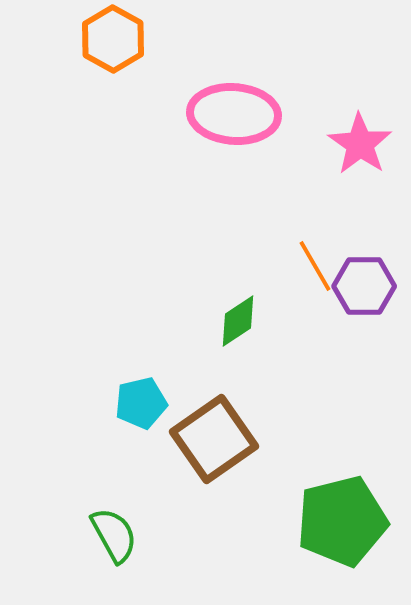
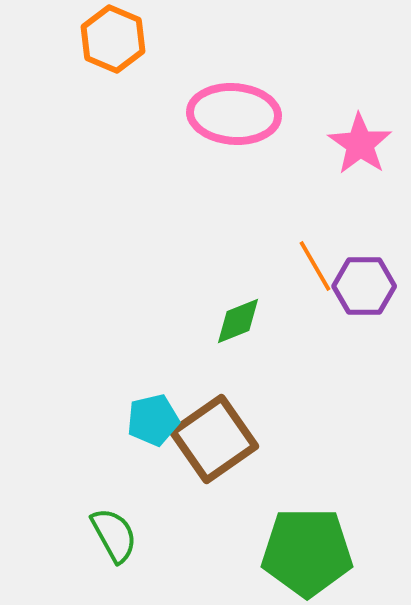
orange hexagon: rotated 6 degrees counterclockwise
green diamond: rotated 12 degrees clockwise
cyan pentagon: moved 12 px right, 17 px down
green pentagon: moved 35 px left, 31 px down; rotated 14 degrees clockwise
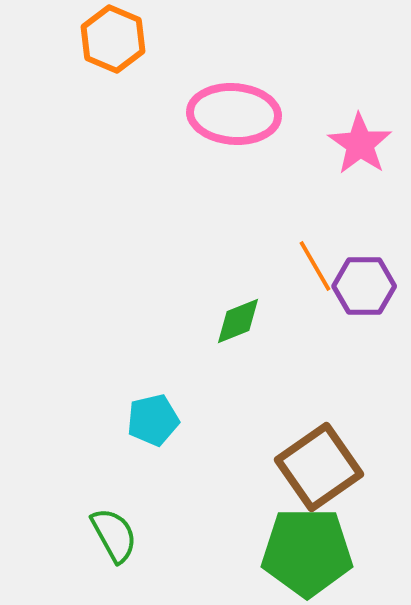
brown square: moved 105 px right, 28 px down
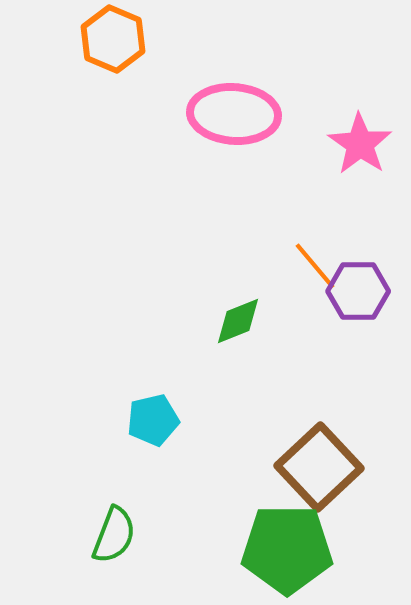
orange line: rotated 10 degrees counterclockwise
purple hexagon: moved 6 px left, 5 px down
brown square: rotated 8 degrees counterclockwise
green semicircle: rotated 50 degrees clockwise
green pentagon: moved 20 px left, 3 px up
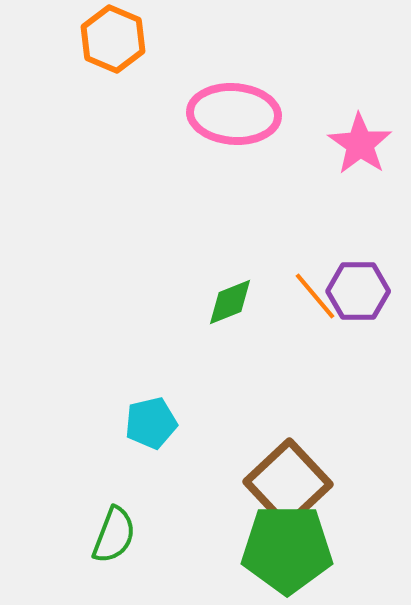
orange line: moved 30 px down
green diamond: moved 8 px left, 19 px up
cyan pentagon: moved 2 px left, 3 px down
brown square: moved 31 px left, 16 px down
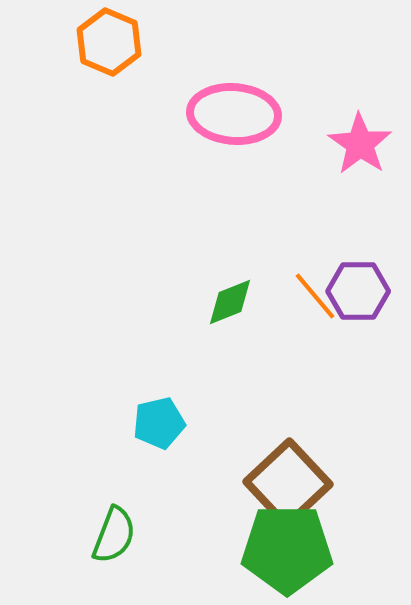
orange hexagon: moved 4 px left, 3 px down
cyan pentagon: moved 8 px right
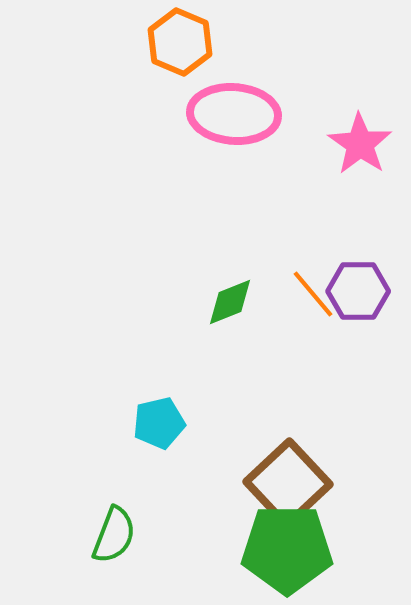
orange hexagon: moved 71 px right
orange line: moved 2 px left, 2 px up
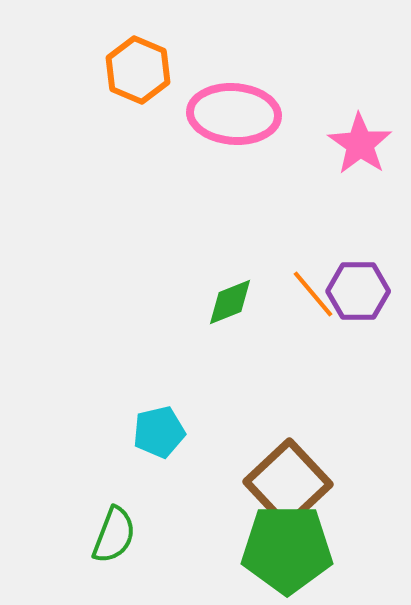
orange hexagon: moved 42 px left, 28 px down
cyan pentagon: moved 9 px down
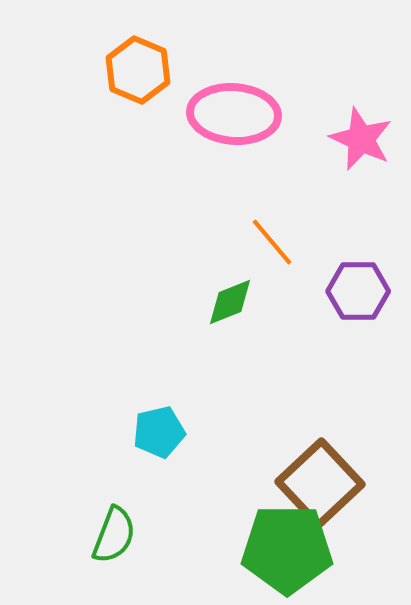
pink star: moved 1 px right, 5 px up; rotated 10 degrees counterclockwise
orange line: moved 41 px left, 52 px up
brown square: moved 32 px right
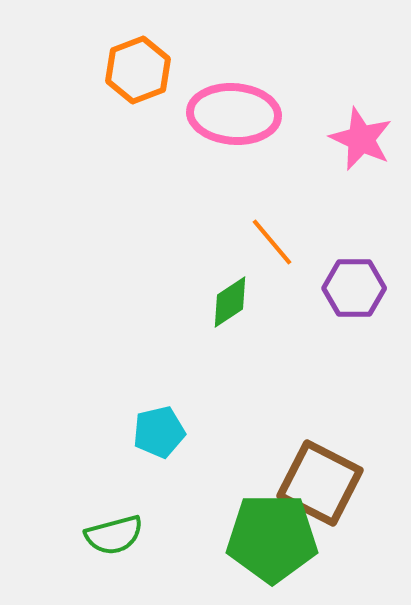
orange hexagon: rotated 16 degrees clockwise
purple hexagon: moved 4 px left, 3 px up
green diamond: rotated 12 degrees counterclockwise
brown square: rotated 20 degrees counterclockwise
green semicircle: rotated 54 degrees clockwise
green pentagon: moved 15 px left, 11 px up
